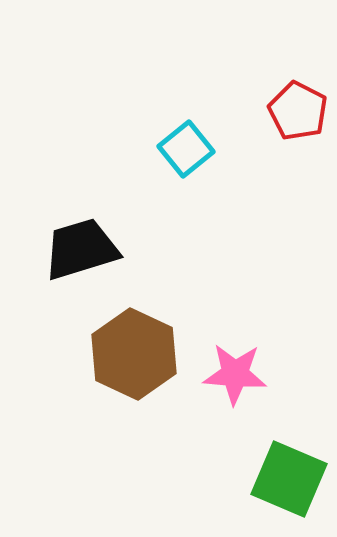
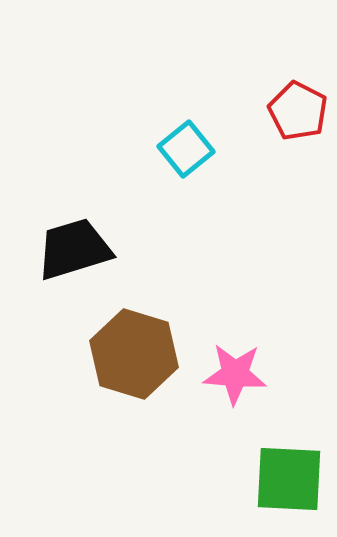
black trapezoid: moved 7 px left
brown hexagon: rotated 8 degrees counterclockwise
green square: rotated 20 degrees counterclockwise
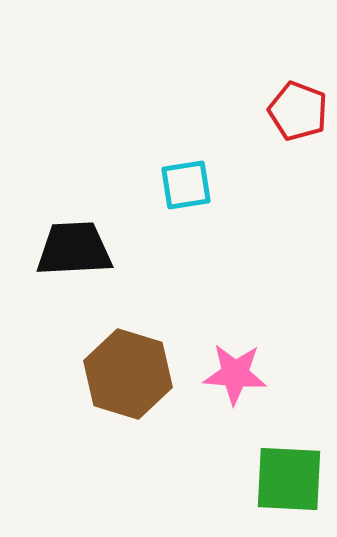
red pentagon: rotated 6 degrees counterclockwise
cyan square: moved 36 px down; rotated 30 degrees clockwise
black trapezoid: rotated 14 degrees clockwise
brown hexagon: moved 6 px left, 20 px down
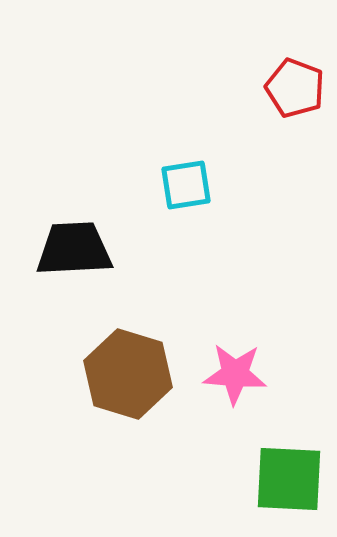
red pentagon: moved 3 px left, 23 px up
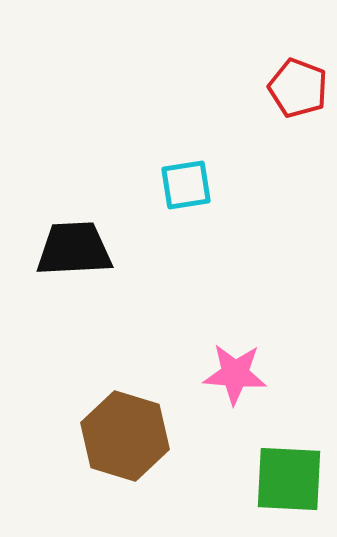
red pentagon: moved 3 px right
brown hexagon: moved 3 px left, 62 px down
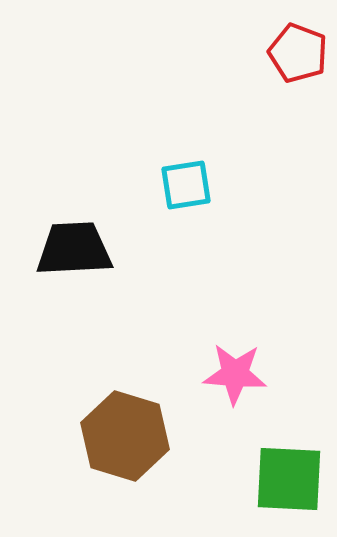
red pentagon: moved 35 px up
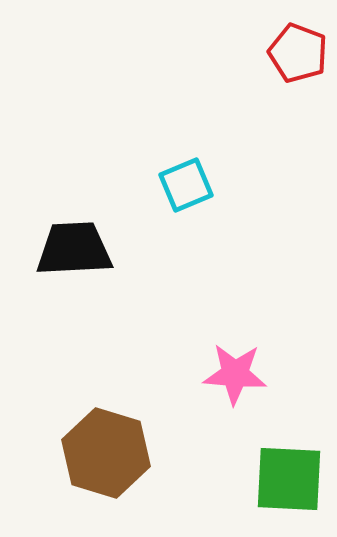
cyan square: rotated 14 degrees counterclockwise
brown hexagon: moved 19 px left, 17 px down
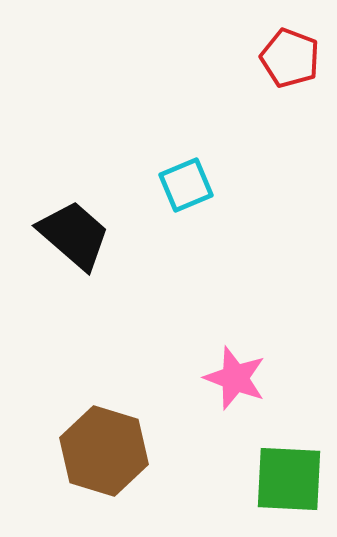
red pentagon: moved 8 px left, 5 px down
black trapezoid: moved 14 px up; rotated 44 degrees clockwise
pink star: moved 4 px down; rotated 16 degrees clockwise
brown hexagon: moved 2 px left, 2 px up
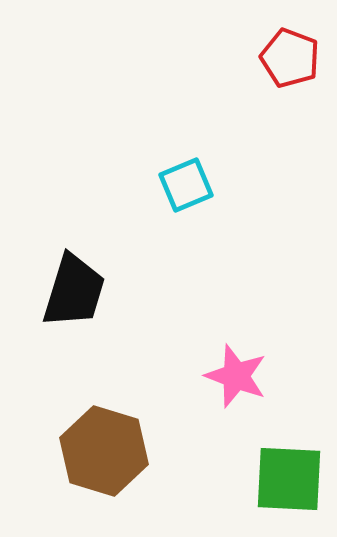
black trapezoid: moved 56 px down; rotated 66 degrees clockwise
pink star: moved 1 px right, 2 px up
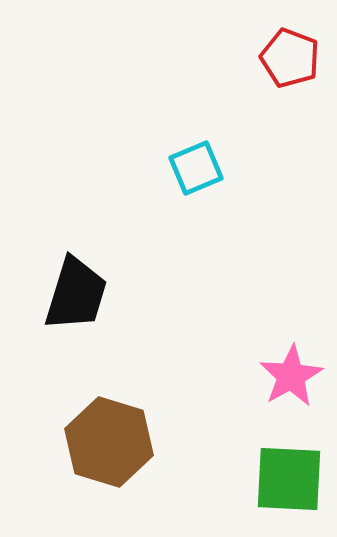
cyan square: moved 10 px right, 17 px up
black trapezoid: moved 2 px right, 3 px down
pink star: moved 55 px right; rotated 22 degrees clockwise
brown hexagon: moved 5 px right, 9 px up
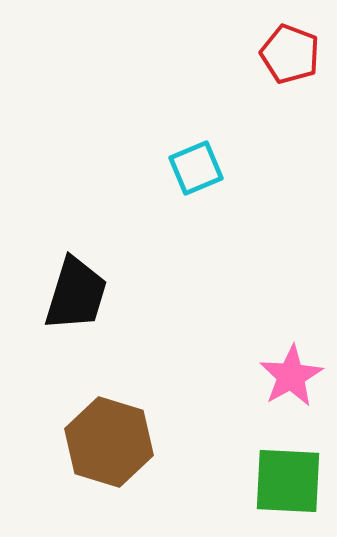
red pentagon: moved 4 px up
green square: moved 1 px left, 2 px down
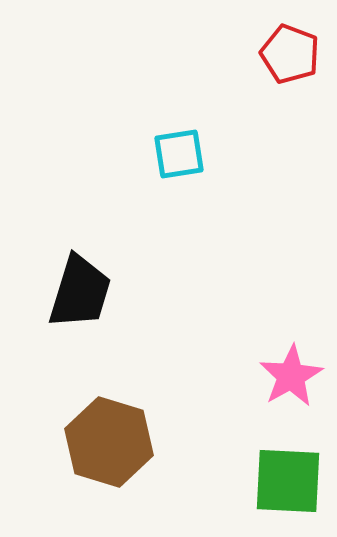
cyan square: moved 17 px left, 14 px up; rotated 14 degrees clockwise
black trapezoid: moved 4 px right, 2 px up
